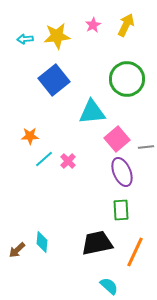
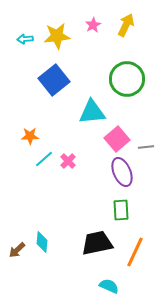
cyan semicircle: rotated 18 degrees counterclockwise
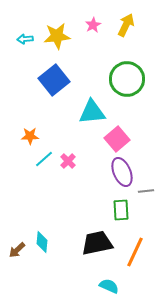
gray line: moved 44 px down
